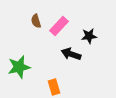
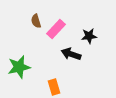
pink rectangle: moved 3 px left, 3 px down
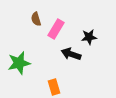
brown semicircle: moved 2 px up
pink rectangle: rotated 12 degrees counterclockwise
black star: moved 1 px down
green star: moved 4 px up
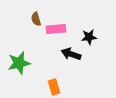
pink rectangle: rotated 54 degrees clockwise
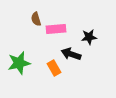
orange rectangle: moved 19 px up; rotated 14 degrees counterclockwise
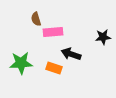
pink rectangle: moved 3 px left, 3 px down
black star: moved 14 px right
green star: moved 2 px right; rotated 10 degrees clockwise
orange rectangle: rotated 42 degrees counterclockwise
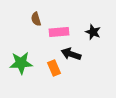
pink rectangle: moved 6 px right
black star: moved 10 px left, 5 px up; rotated 28 degrees clockwise
orange rectangle: rotated 49 degrees clockwise
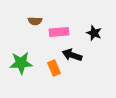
brown semicircle: moved 1 px left, 2 px down; rotated 72 degrees counterclockwise
black star: moved 1 px right, 1 px down
black arrow: moved 1 px right, 1 px down
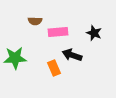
pink rectangle: moved 1 px left
green star: moved 6 px left, 5 px up
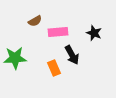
brown semicircle: rotated 32 degrees counterclockwise
black arrow: rotated 138 degrees counterclockwise
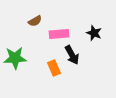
pink rectangle: moved 1 px right, 2 px down
